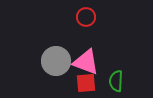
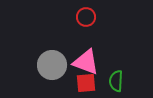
gray circle: moved 4 px left, 4 px down
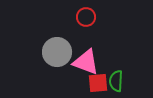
gray circle: moved 5 px right, 13 px up
red square: moved 12 px right
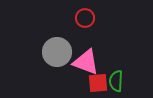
red circle: moved 1 px left, 1 px down
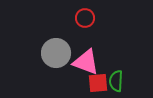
gray circle: moved 1 px left, 1 px down
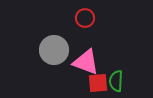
gray circle: moved 2 px left, 3 px up
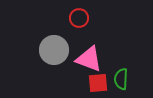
red circle: moved 6 px left
pink triangle: moved 3 px right, 3 px up
green semicircle: moved 5 px right, 2 px up
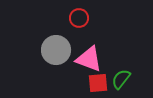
gray circle: moved 2 px right
green semicircle: rotated 35 degrees clockwise
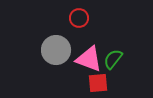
green semicircle: moved 8 px left, 20 px up
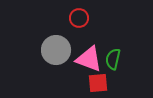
green semicircle: rotated 25 degrees counterclockwise
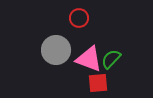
green semicircle: moved 2 px left; rotated 30 degrees clockwise
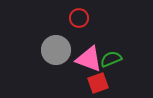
green semicircle: rotated 25 degrees clockwise
red square: rotated 15 degrees counterclockwise
